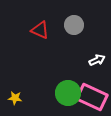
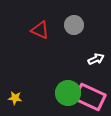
white arrow: moved 1 px left, 1 px up
pink rectangle: moved 2 px left
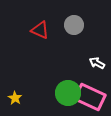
white arrow: moved 1 px right, 4 px down; rotated 126 degrees counterclockwise
yellow star: rotated 24 degrees clockwise
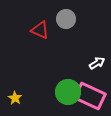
gray circle: moved 8 px left, 6 px up
white arrow: rotated 119 degrees clockwise
green circle: moved 1 px up
pink rectangle: moved 1 px up
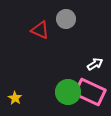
white arrow: moved 2 px left, 1 px down
pink rectangle: moved 4 px up
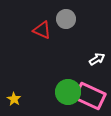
red triangle: moved 2 px right
white arrow: moved 2 px right, 5 px up
pink rectangle: moved 4 px down
yellow star: moved 1 px left, 1 px down
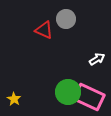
red triangle: moved 2 px right
pink rectangle: moved 1 px left, 1 px down
